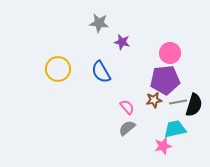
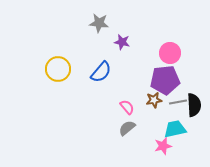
blue semicircle: rotated 110 degrees counterclockwise
black semicircle: rotated 20 degrees counterclockwise
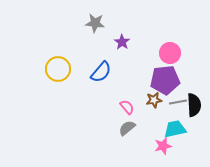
gray star: moved 4 px left
purple star: rotated 21 degrees clockwise
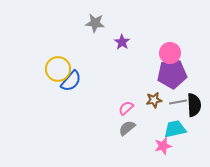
blue semicircle: moved 30 px left, 9 px down
purple pentagon: moved 7 px right, 6 px up
pink semicircle: moved 1 px left, 1 px down; rotated 91 degrees counterclockwise
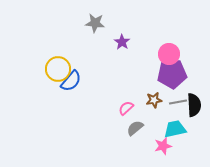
pink circle: moved 1 px left, 1 px down
gray semicircle: moved 8 px right
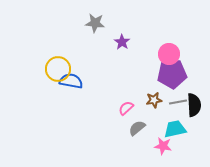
blue semicircle: rotated 120 degrees counterclockwise
gray semicircle: moved 2 px right
pink star: rotated 24 degrees clockwise
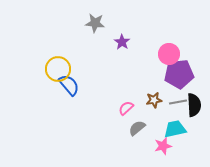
purple pentagon: moved 7 px right
blue semicircle: moved 2 px left, 4 px down; rotated 40 degrees clockwise
pink star: rotated 24 degrees counterclockwise
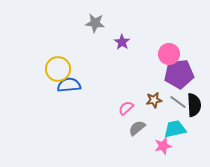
blue semicircle: rotated 55 degrees counterclockwise
gray line: rotated 48 degrees clockwise
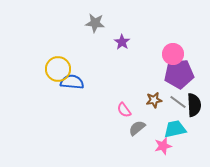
pink circle: moved 4 px right
blue semicircle: moved 3 px right, 3 px up; rotated 10 degrees clockwise
pink semicircle: moved 2 px left, 2 px down; rotated 84 degrees counterclockwise
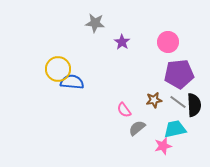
pink circle: moved 5 px left, 12 px up
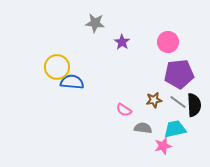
yellow circle: moved 1 px left, 2 px up
pink semicircle: rotated 21 degrees counterclockwise
gray semicircle: moved 6 px right; rotated 48 degrees clockwise
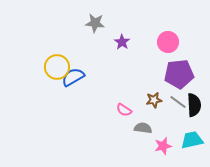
blue semicircle: moved 1 px right, 5 px up; rotated 35 degrees counterclockwise
cyan trapezoid: moved 17 px right, 11 px down
